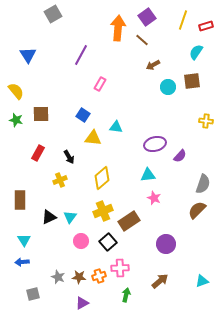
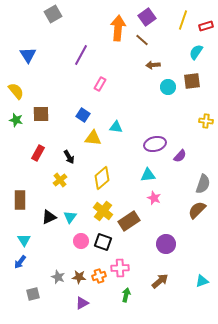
brown arrow at (153, 65): rotated 24 degrees clockwise
yellow cross at (60, 180): rotated 16 degrees counterclockwise
yellow cross at (103, 211): rotated 30 degrees counterclockwise
black square at (108, 242): moved 5 px left; rotated 30 degrees counterclockwise
blue arrow at (22, 262): moved 2 px left; rotated 48 degrees counterclockwise
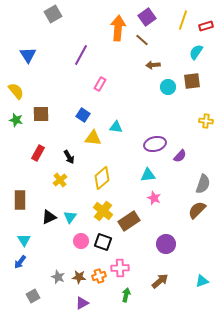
gray square at (33, 294): moved 2 px down; rotated 16 degrees counterclockwise
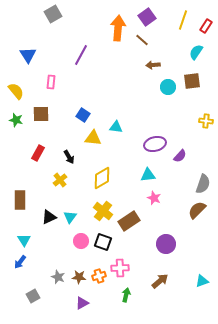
red rectangle at (206, 26): rotated 40 degrees counterclockwise
pink rectangle at (100, 84): moved 49 px left, 2 px up; rotated 24 degrees counterclockwise
yellow diamond at (102, 178): rotated 10 degrees clockwise
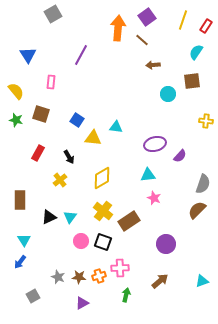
cyan circle at (168, 87): moved 7 px down
brown square at (41, 114): rotated 18 degrees clockwise
blue square at (83, 115): moved 6 px left, 5 px down
